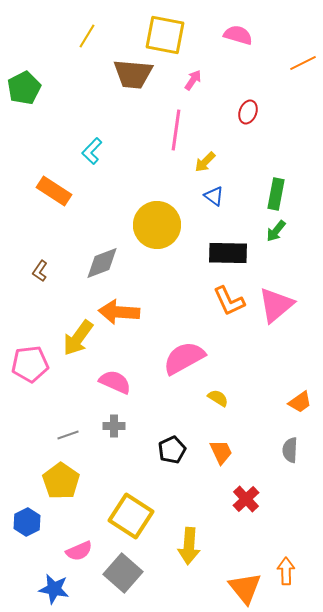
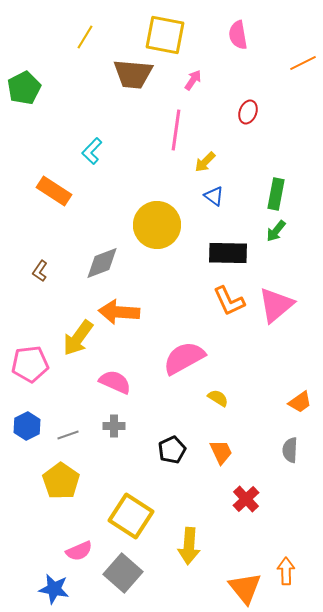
pink semicircle at (238, 35): rotated 116 degrees counterclockwise
yellow line at (87, 36): moved 2 px left, 1 px down
blue hexagon at (27, 522): moved 96 px up
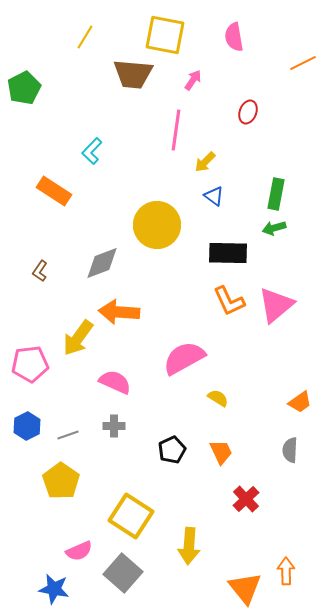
pink semicircle at (238, 35): moved 4 px left, 2 px down
green arrow at (276, 231): moved 2 px left, 3 px up; rotated 35 degrees clockwise
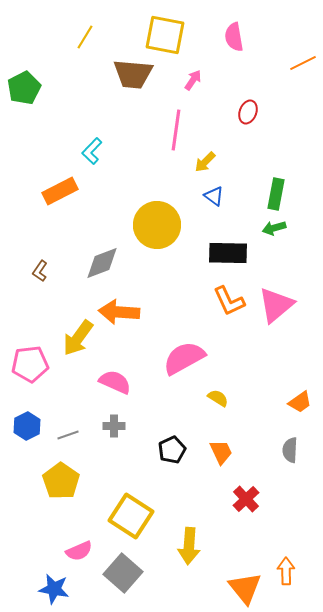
orange rectangle at (54, 191): moved 6 px right; rotated 60 degrees counterclockwise
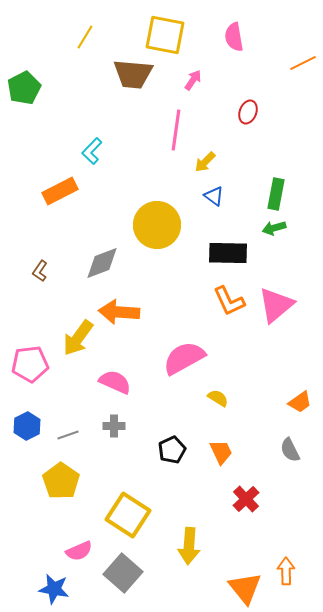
gray semicircle at (290, 450): rotated 30 degrees counterclockwise
yellow square at (131, 516): moved 3 px left, 1 px up
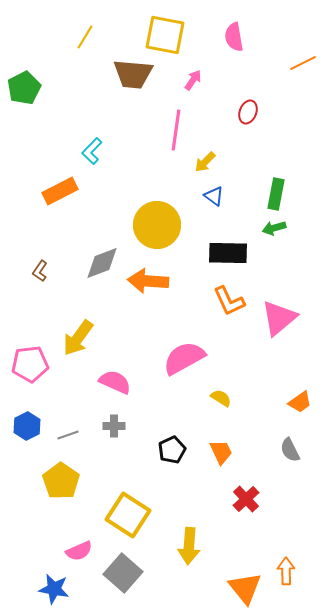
pink triangle at (276, 305): moved 3 px right, 13 px down
orange arrow at (119, 312): moved 29 px right, 31 px up
yellow semicircle at (218, 398): moved 3 px right
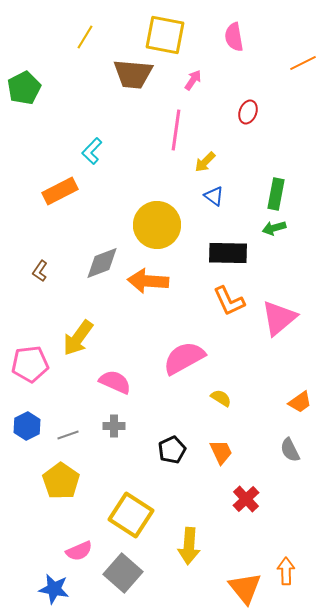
yellow square at (128, 515): moved 3 px right
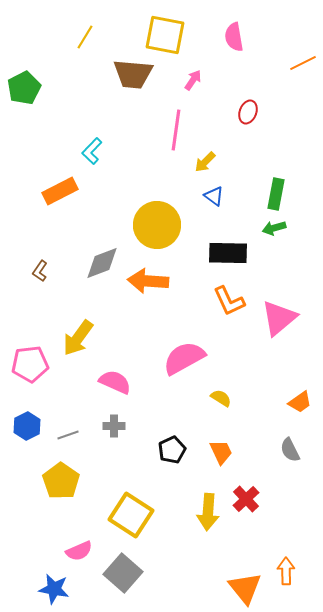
yellow arrow at (189, 546): moved 19 px right, 34 px up
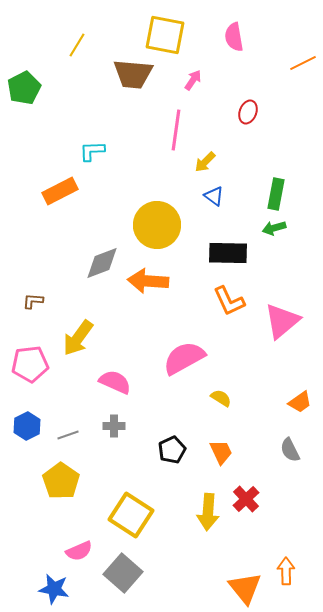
yellow line at (85, 37): moved 8 px left, 8 px down
cyan L-shape at (92, 151): rotated 44 degrees clockwise
brown L-shape at (40, 271): moved 7 px left, 30 px down; rotated 60 degrees clockwise
pink triangle at (279, 318): moved 3 px right, 3 px down
